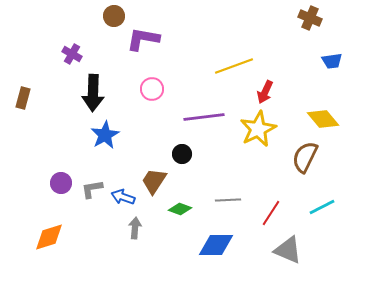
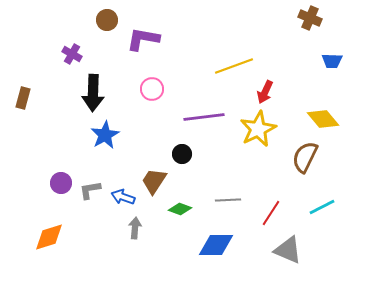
brown circle: moved 7 px left, 4 px down
blue trapezoid: rotated 10 degrees clockwise
gray L-shape: moved 2 px left, 1 px down
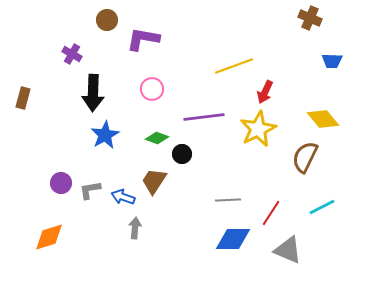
green diamond: moved 23 px left, 71 px up
blue diamond: moved 17 px right, 6 px up
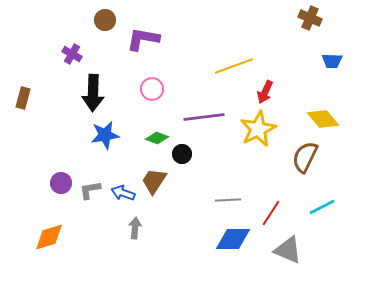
brown circle: moved 2 px left
blue star: rotated 20 degrees clockwise
blue arrow: moved 4 px up
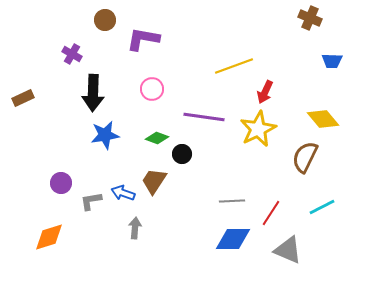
brown rectangle: rotated 50 degrees clockwise
purple line: rotated 15 degrees clockwise
gray L-shape: moved 1 px right, 11 px down
gray line: moved 4 px right, 1 px down
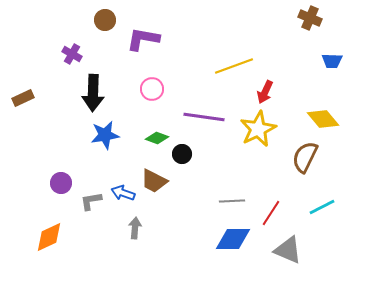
brown trapezoid: rotated 96 degrees counterclockwise
orange diamond: rotated 8 degrees counterclockwise
